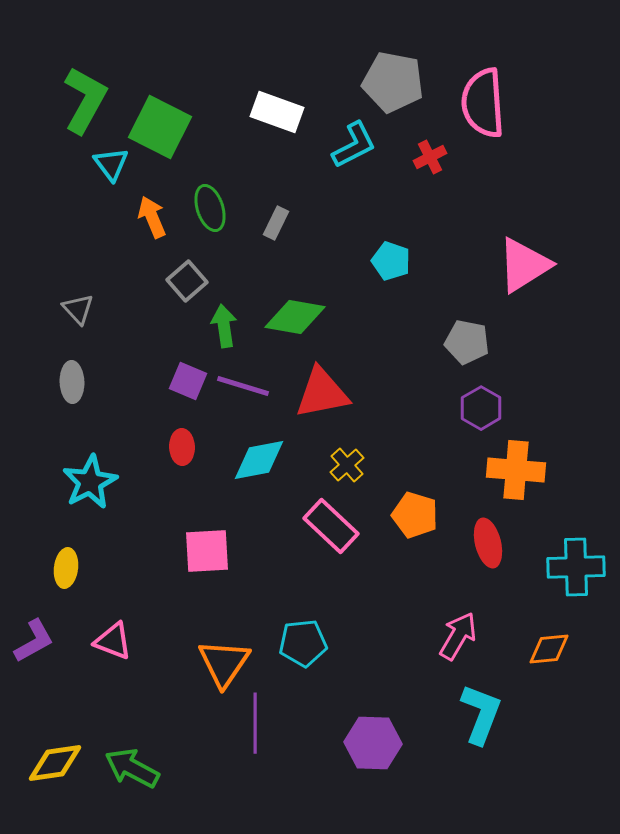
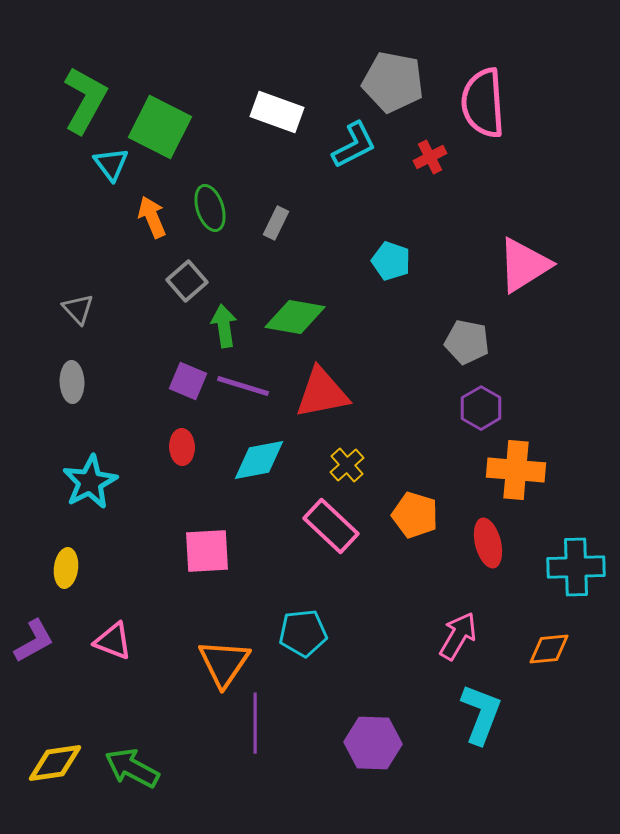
cyan pentagon at (303, 643): moved 10 px up
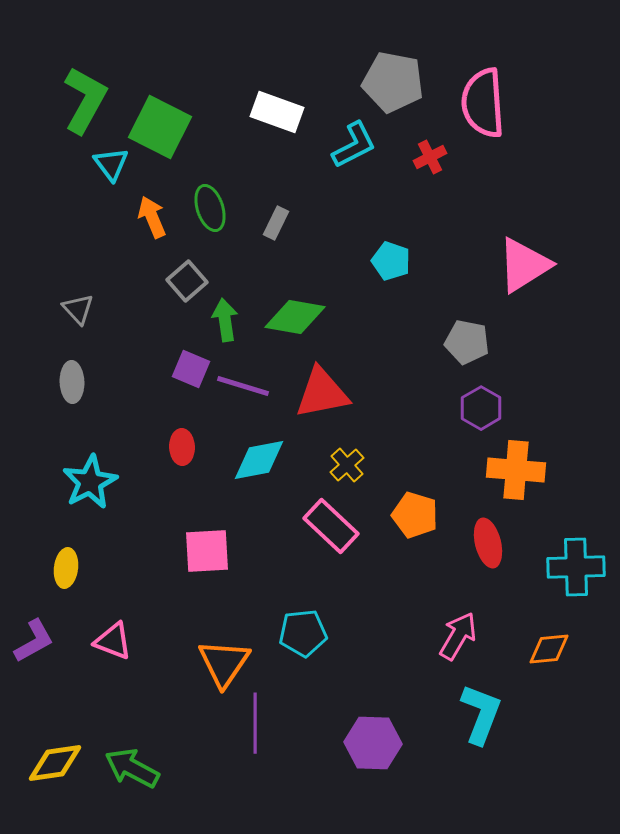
green arrow at (224, 326): moved 1 px right, 6 px up
purple square at (188, 381): moved 3 px right, 12 px up
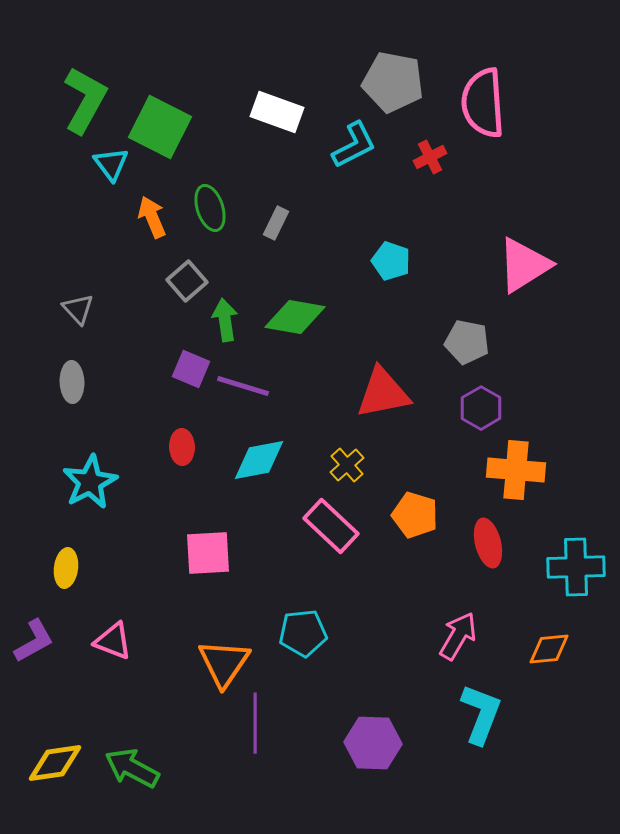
red triangle at (322, 393): moved 61 px right
pink square at (207, 551): moved 1 px right, 2 px down
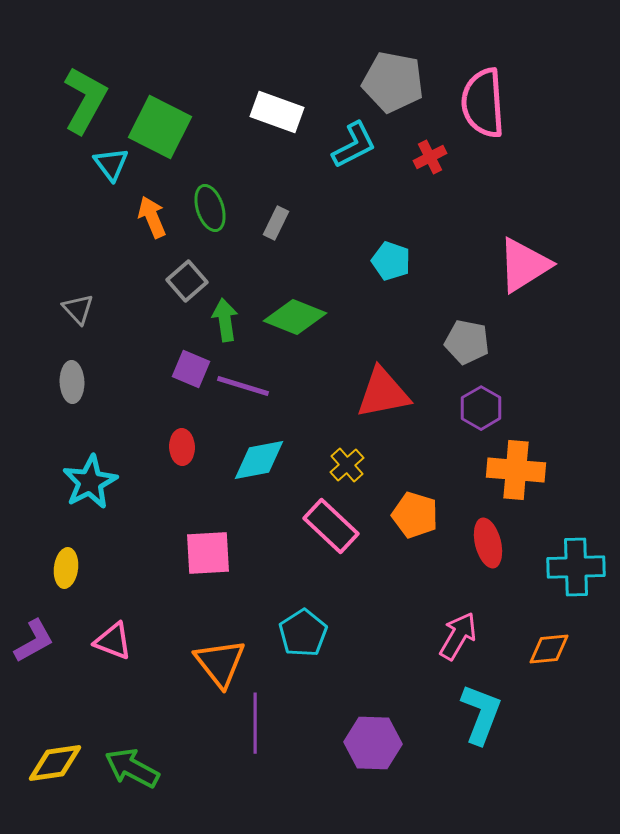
green diamond at (295, 317): rotated 12 degrees clockwise
cyan pentagon at (303, 633): rotated 27 degrees counterclockwise
orange triangle at (224, 663): moved 4 px left; rotated 12 degrees counterclockwise
